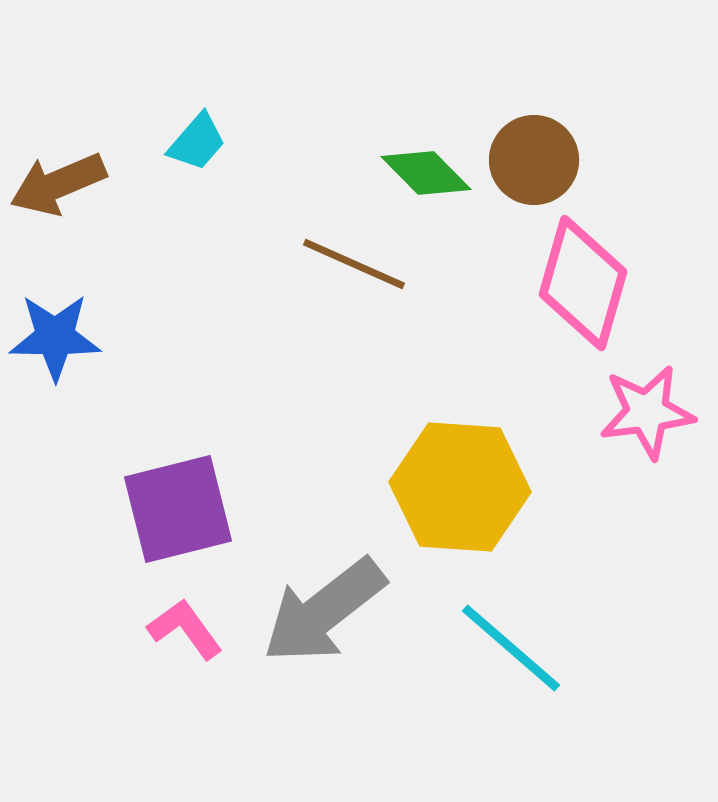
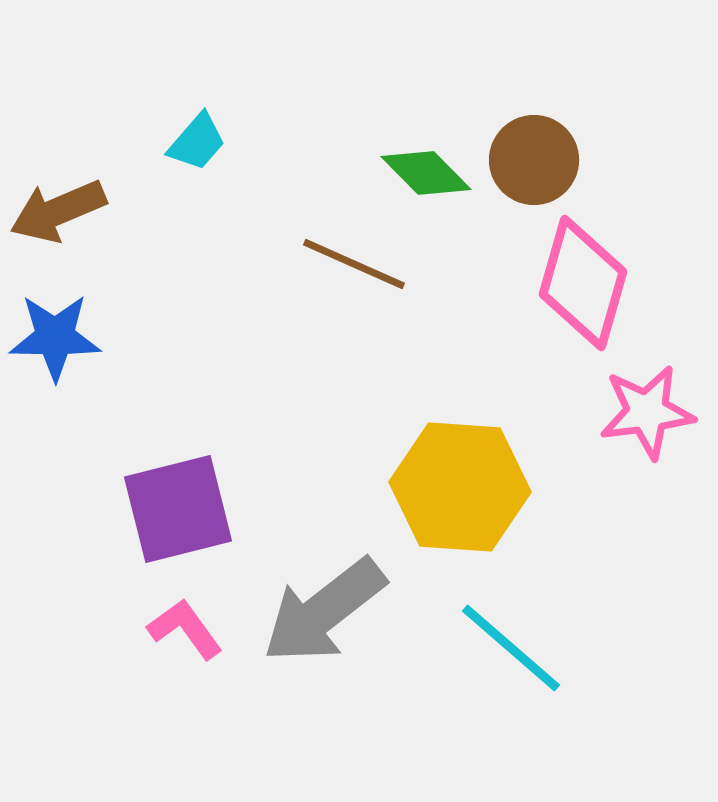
brown arrow: moved 27 px down
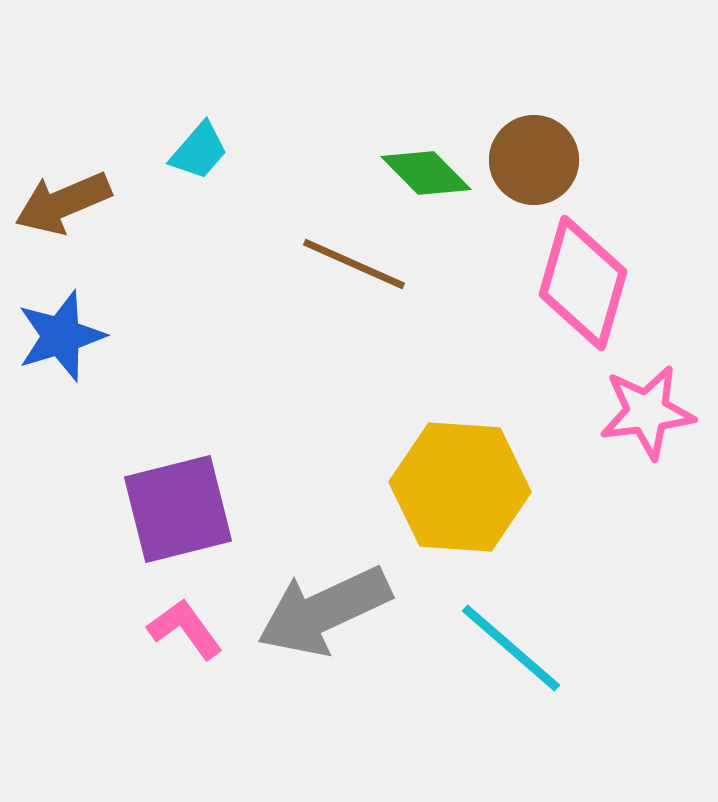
cyan trapezoid: moved 2 px right, 9 px down
brown arrow: moved 5 px right, 8 px up
blue star: moved 6 px right, 1 px up; rotated 18 degrees counterclockwise
gray arrow: rotated 13 degrees clockwise
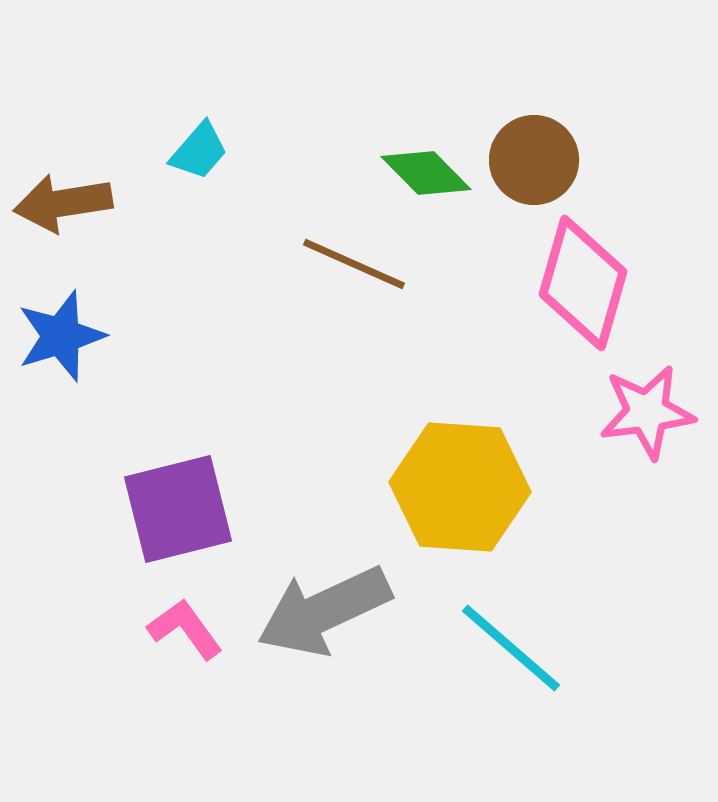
brown arrow: rotated 14 degrees clockwise
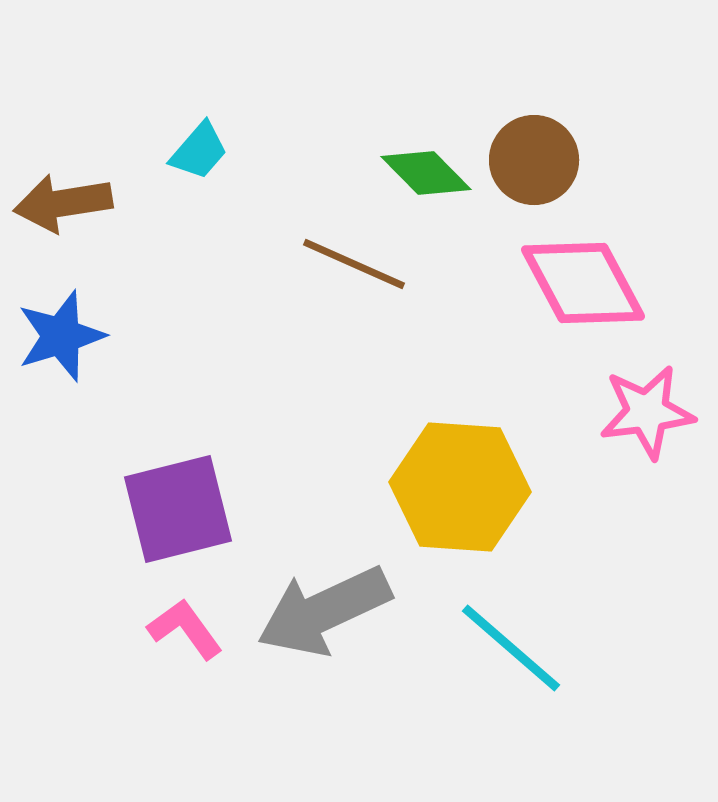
pink diamond: rotated 44 degrees counterclockwise
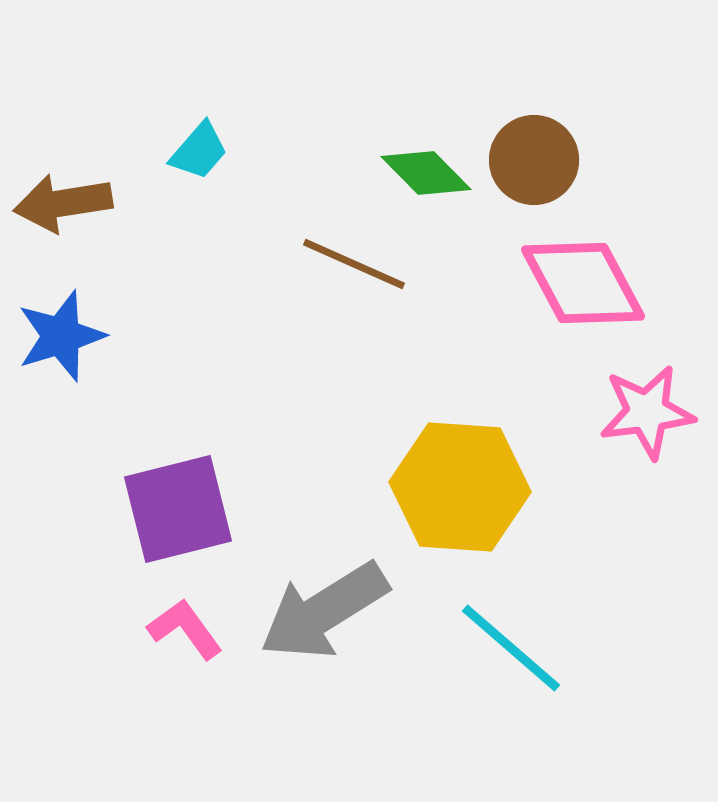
gray arrow: rotated 7 degrees counterclockwise
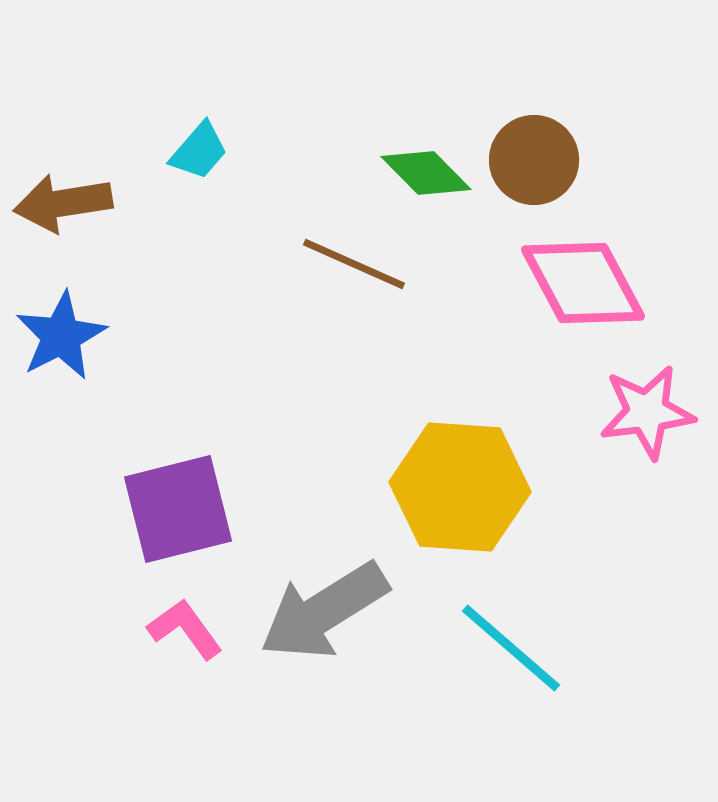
blue star: rotated 10 degrees counterclockwise
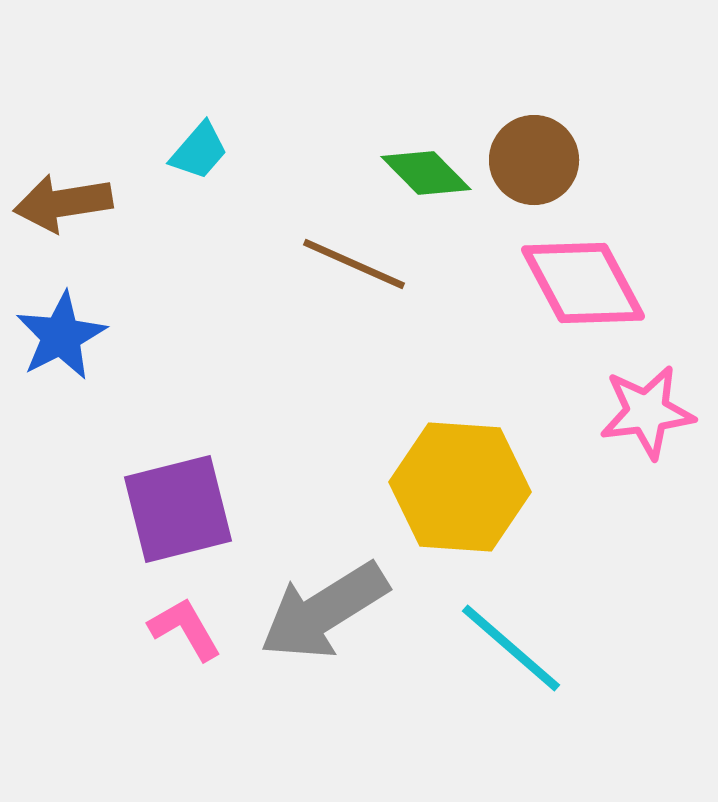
pink L-shape: rotated 6 degrees clockwise
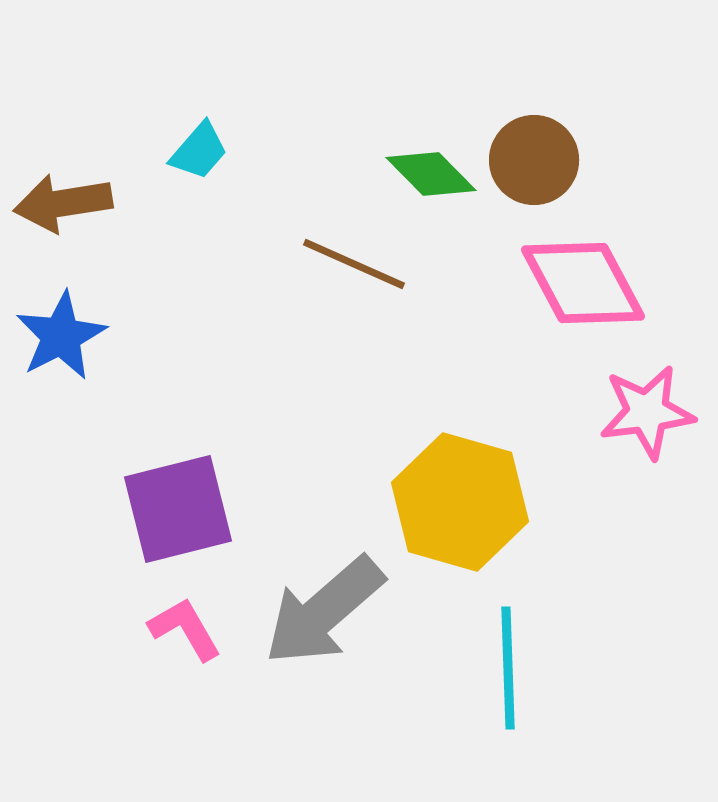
green diamond: moved 5 px right, 1 px down
yellow hexagon: moved 15 px down; rotated 12 degrees clockwise
gray arrow: rotated 9 degrees counterclockwise
cyan line: moved 3 px left, 20 px down; rotated 47 degrees clockwise
